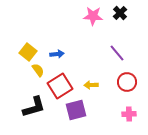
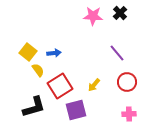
blue arrow: moved 3 px left, 1 px up
yellow arrow: moved 3 px right; rotated 48 degrees counterclockwise
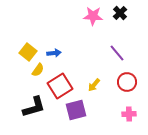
yellow semicircle: rotated 72 degrees clockwise
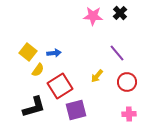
yellow arrow: moved 3 px right, 9 px up
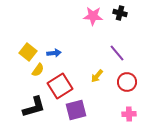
black cross: rotated 32 degrees counterclockwise
